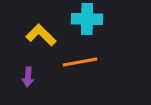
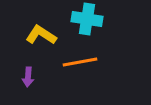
cyan cross: rotated 8 degrees clockwise
yellow L-shape: rotated 12 degrees counterclockwise
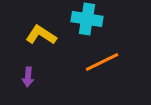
orange line: moved 22 px right; rotated 16 degrees counterclockwise
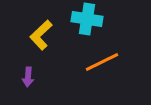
yellow L-shape: rotated 76 degrees counterclockwise
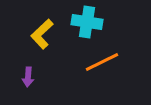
cyan cross: moved 3 px down
yellow L-shape: moved 1 px right, 1 px up
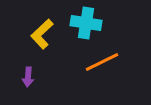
cyan cross: moved 1 px left, 1 px down
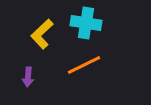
orange line: moved 18 px left, 3 px down
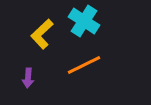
cyan cross: moved 2 px left, 2 px up; rotated 24 degrees clockwise
purple arrow: moved 1 px down
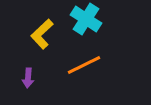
cyan cross: moved 2 px right, 2 px up
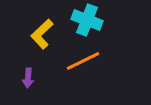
cyan cross: moved 1 px right, 1 px down; rotated 12 degrees counterclockwise
orange line: moved 1 px left, 4 px up
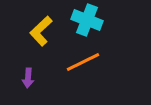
yellow L-shape: moved 1 px left, 3 px up
orange line: moved 1 px down
